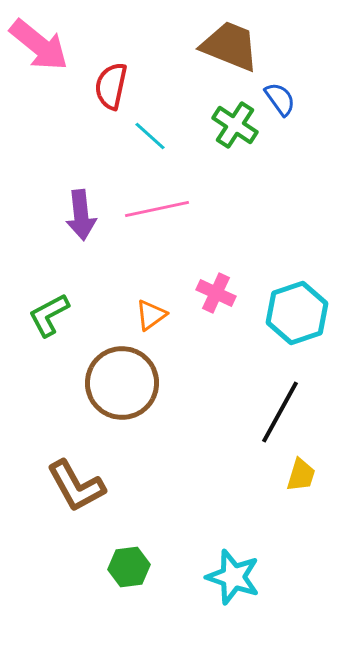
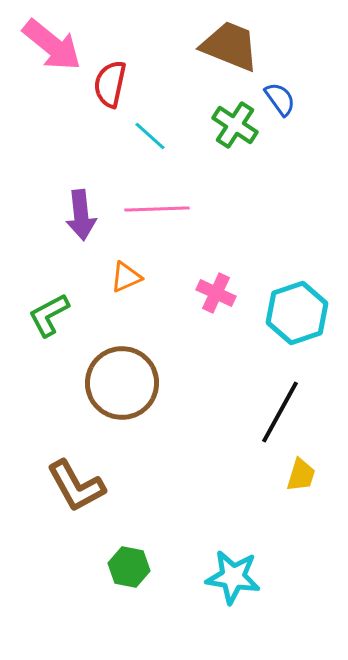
pink arrow: moved 13 px right
red semicircle: moved 1 px left, 2 px up
pink line: rotated 10 degrees clockwise
orange triangle: moved 25 px left, 38 px up; rotated 12 degrees clockwise
green hexagon: rotated 18 degrees clockwise
cyan star: rotated 10 degrees counterclockwise
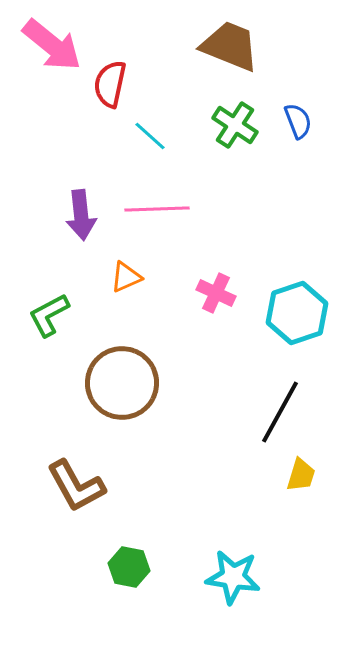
blue semicircle: moved 18 px right, 22 px down; rotated 15 degrees clockwise
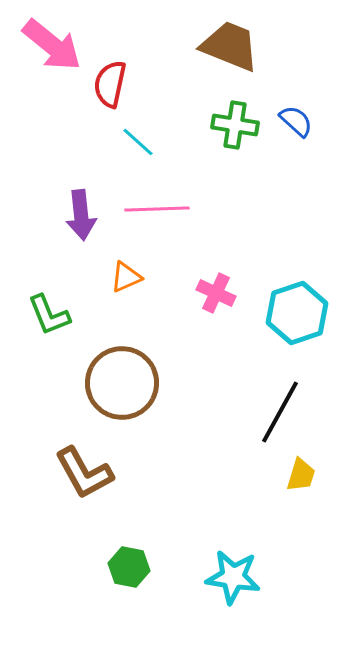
blue semicircle: moved 2 px left; rotated 27 degrees counterclockwise
green cross: rotated 24 degrees counterclockwise
cyan line: moved 12 px left, 6 px down
green L-shape: rotated 84 degrees counterclockwise
brown L-shape: moved 8 px right, 13 px up
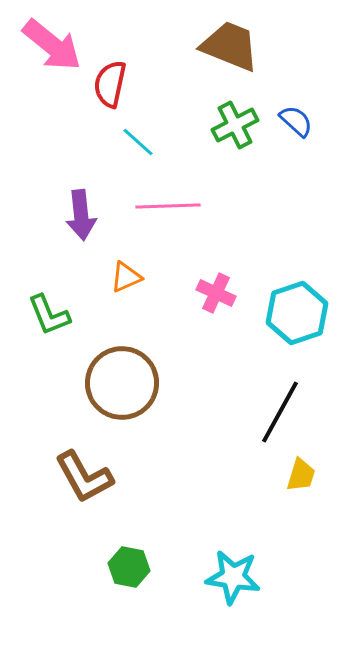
green cross: rotated 36 degrees counterclockwise
pink line: moved 11 px right, 3 px up
brown L-shape: moved 4 px down
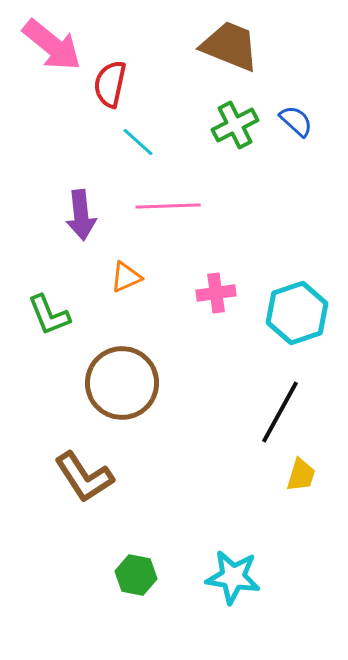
pink cross: rotated 33 degrees counterclockwise
brown L-shape: rotated 4 degrees counterclockwise
green hexagon: moved 7 px right, 8 px down
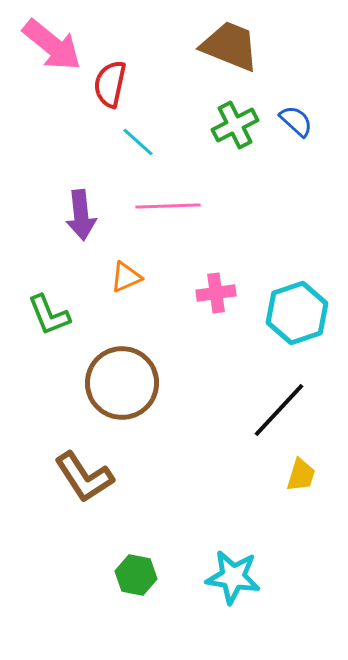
black line: moved 1 px left, 2 px up; rotated 14 degrees clockwise
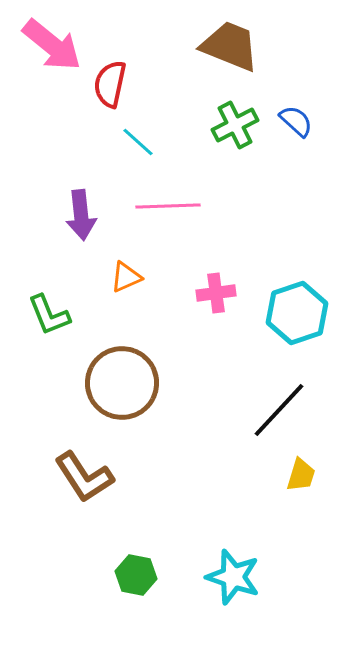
cyan star: rotated 10 degrees clockwise
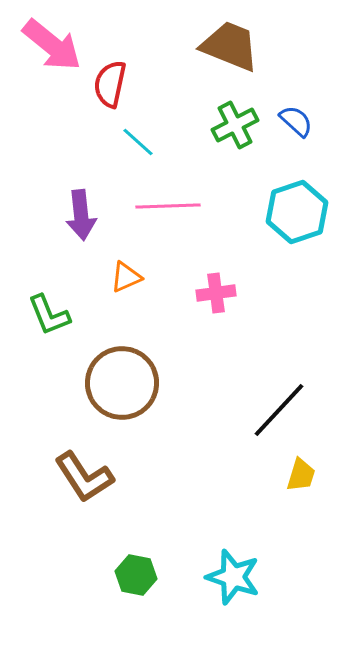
cyan hexagon: moved 101 px up
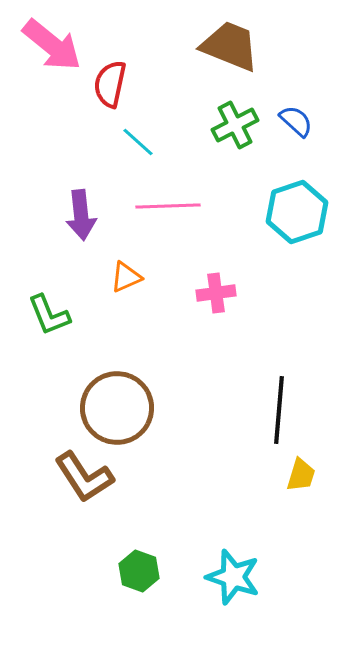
brown circle: moved 5 px left, 25 px down
black line: rotated 38 degrees counterclockwise
green hexagon: moved 3 px right, 4 px up; rotated 9 degrees clockwise
